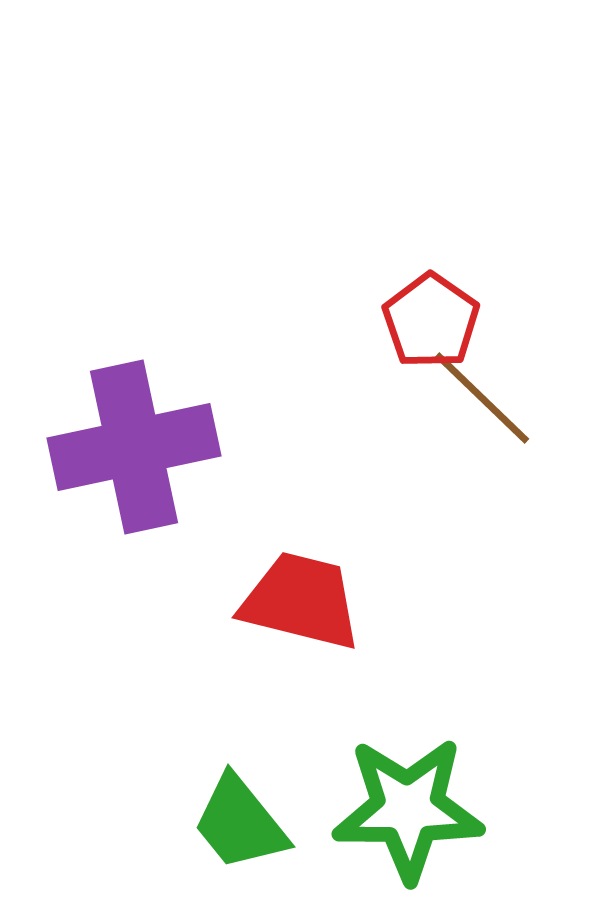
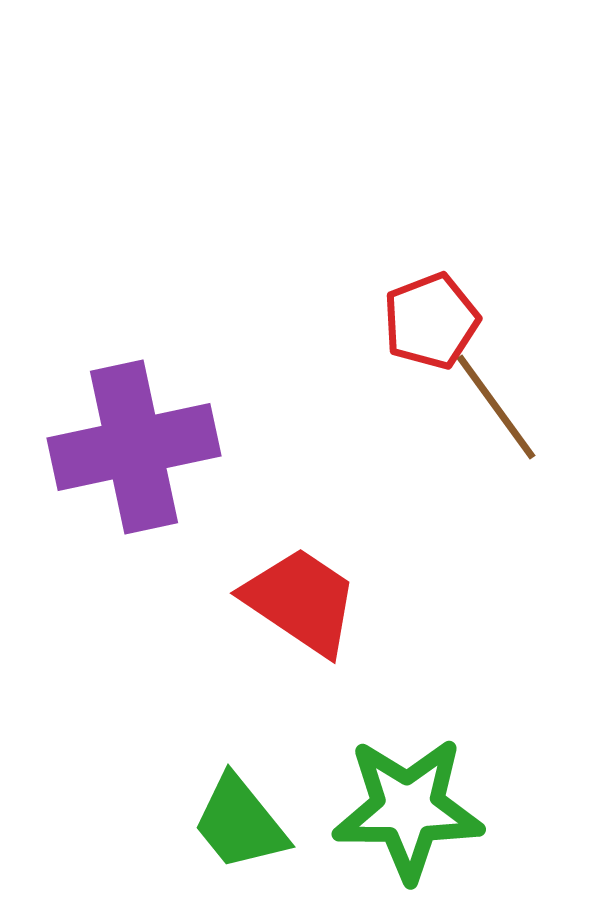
red pentagon: rotated 16 degrees clockwise
brown line: moved 14 px right, 9 px down; rotated 10 degrees clockwise
red trapezoid: rotated 20 degrees clockwise
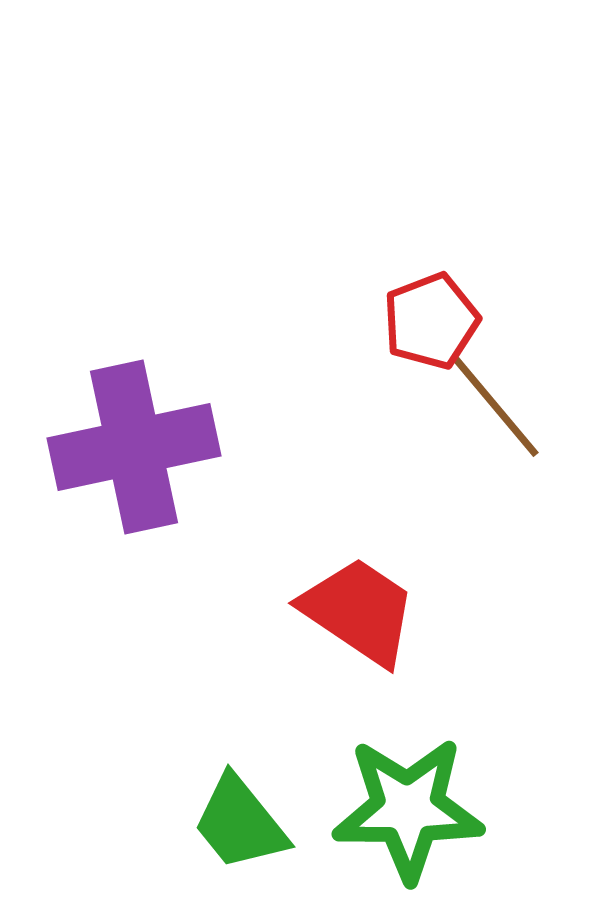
brown line: rotated 4 degrees counterclockwise
red trapezoid: moved 58 px right, 10 px down
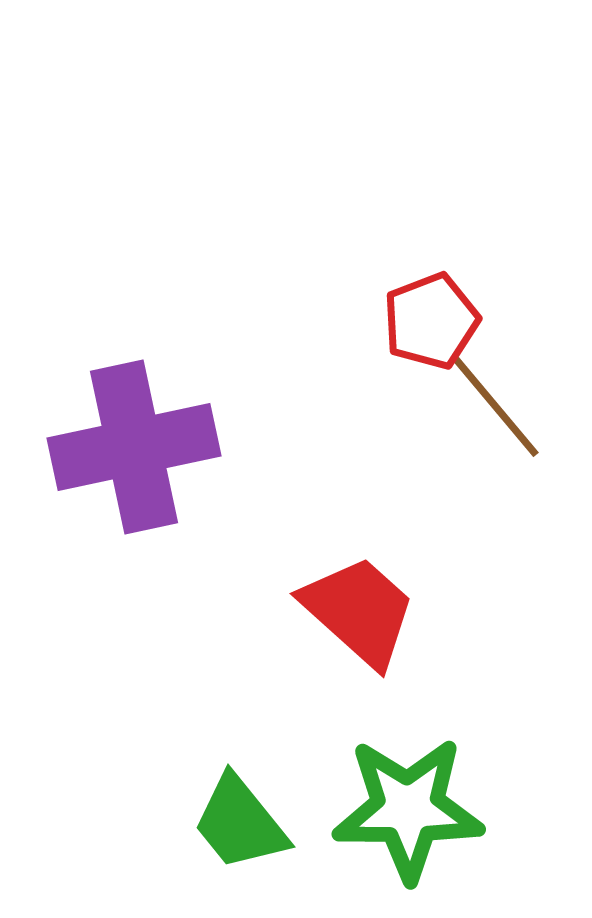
red trapezoid: rotated 8 degrees clockwise
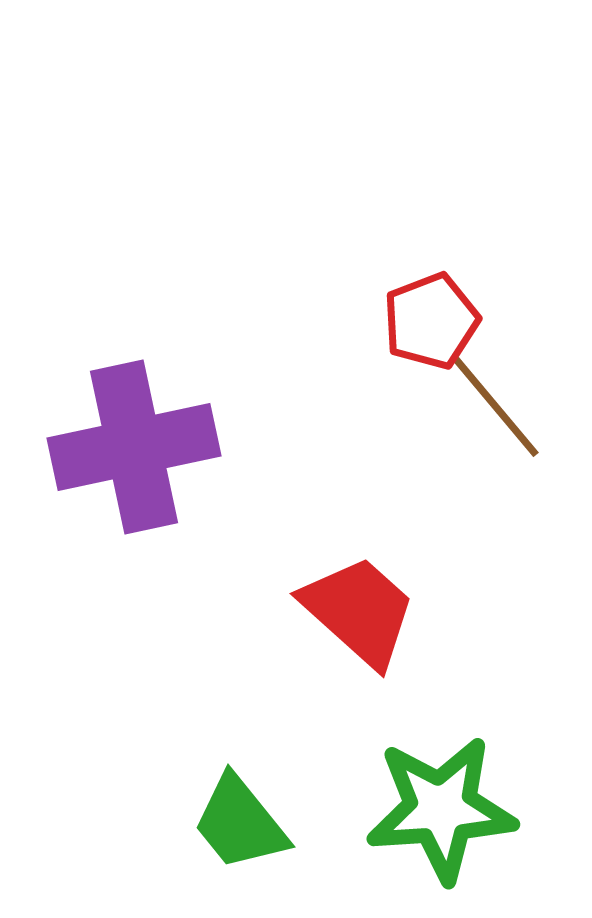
green star: moved 33 px right; rotated 4 degrees counterclockwise
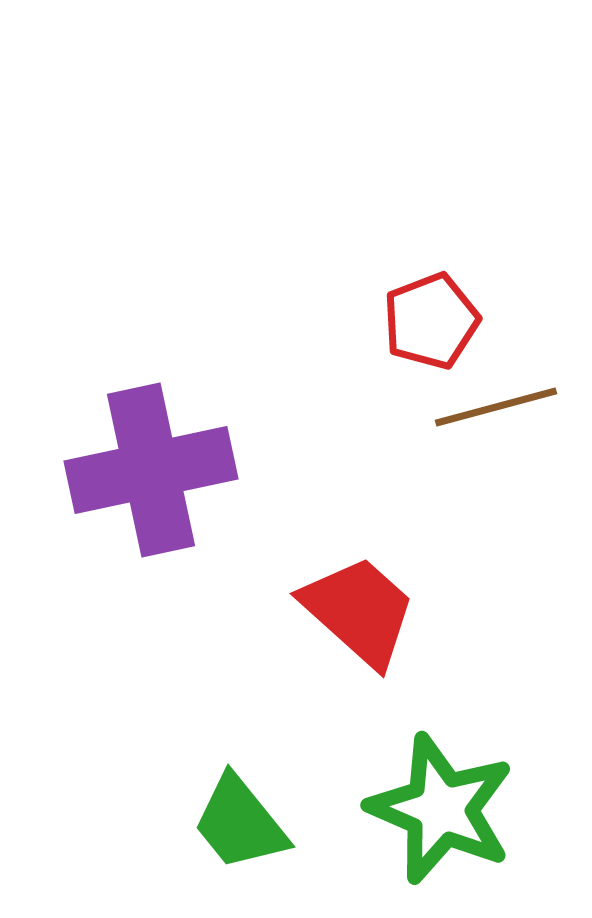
brown line: rotated 65 degrees counterclockwise
purple cross: moved 17 px right, 23 px down
green star: rotated 27 degrees clockwise
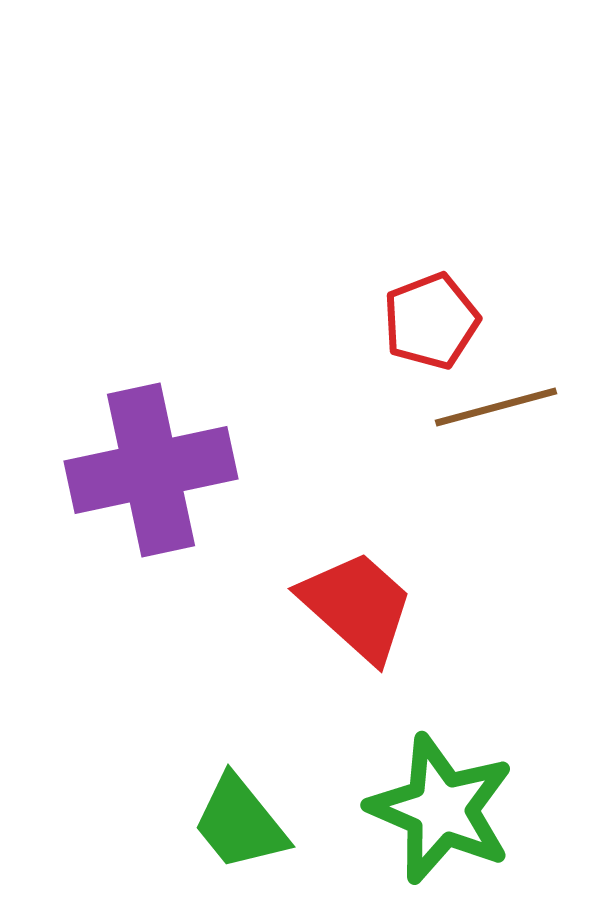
red trapezoid: moved 2 px left, 5 px up
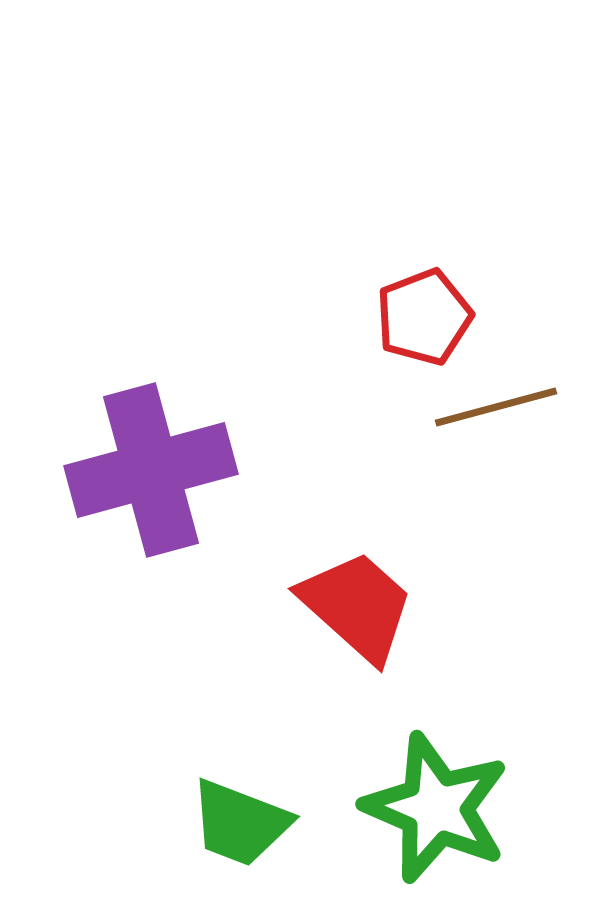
red pentagon: moved 7 px left, 4 px up
purple cross: rotated 3 degrees counterclockwise
green star: moved 5 px left, 1 px up
green trapezoid: rotated 30 degrees counterclockwise
